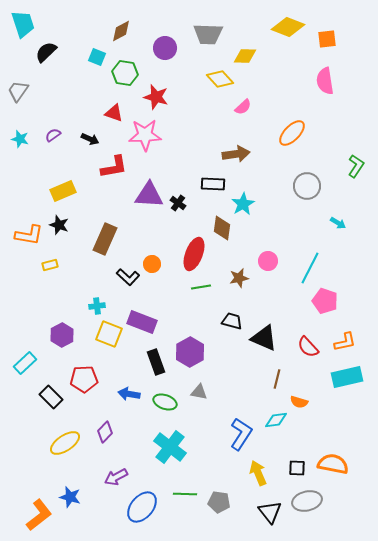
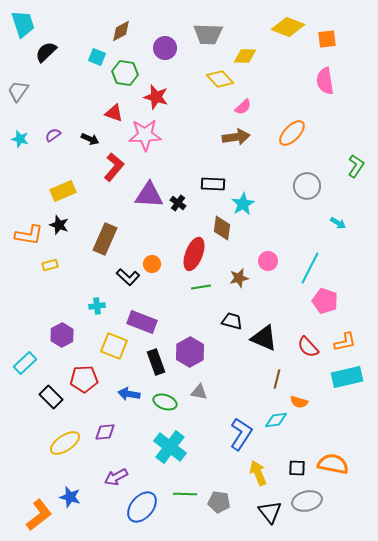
brown arrow at (236, 154): moved 17 px up
red L-shape at (114, 167): rotated 40 degrees counterclockwise
yellow square at (109, 334): moved 5 px right, 12 px down
purple diamond at (105, 432): rotated 40 degrees clockwise
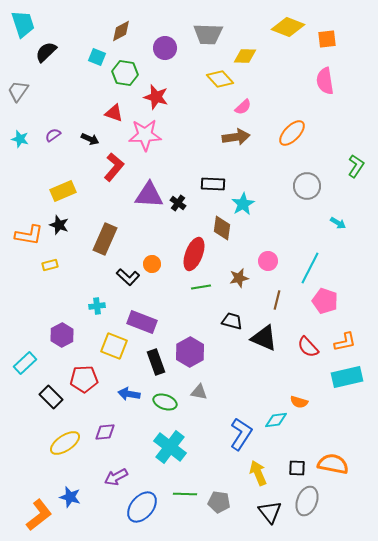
brown line at (277, 379): moved 79 px up
gray ellipse at (307, 501): rotated 56 degrees counterclockwise
